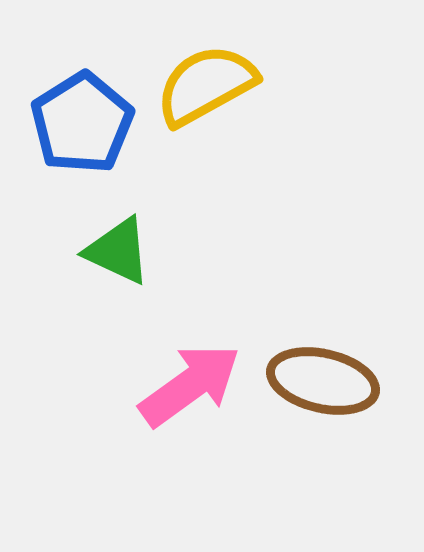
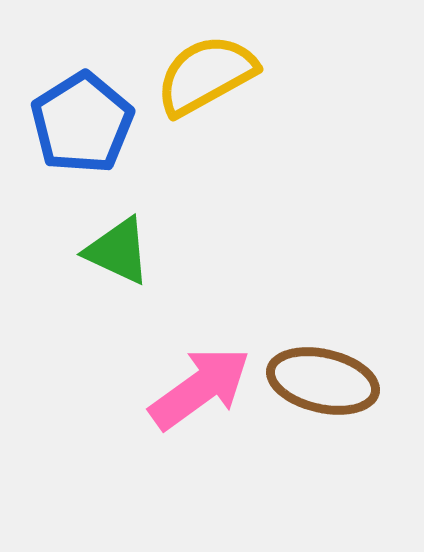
yellow semicircle: moved 10 px up
pink arrow: moved 10 px right, 3 px down
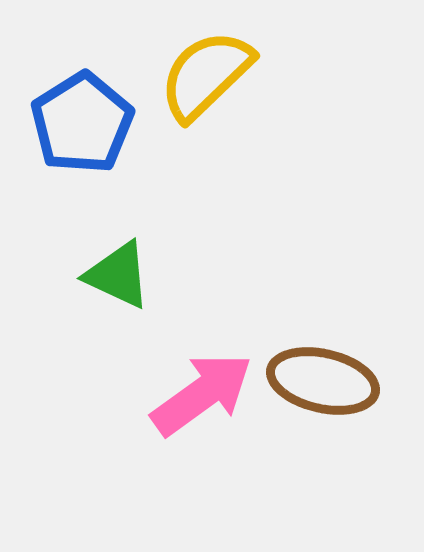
yellow semicircle: rotated 15 degrees counterclockwise
green triangle: moved 24 px down
pink arrow: moved 2 px right, 6 px down
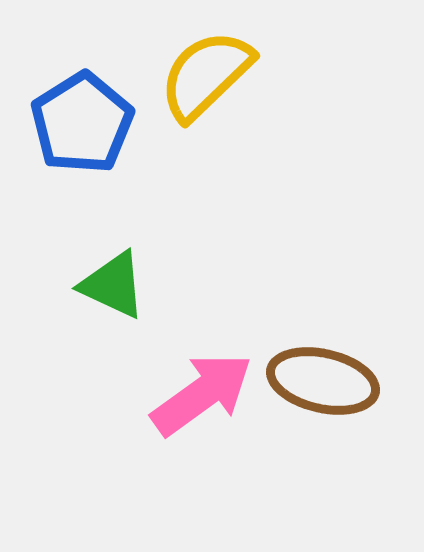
green triangle: moved 5 px left, 10 px down
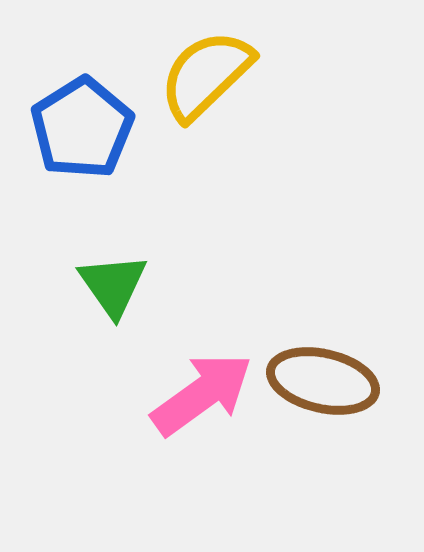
blue pentagon: moved 5 px down
green triangle: rotated 30 degrees clockwise
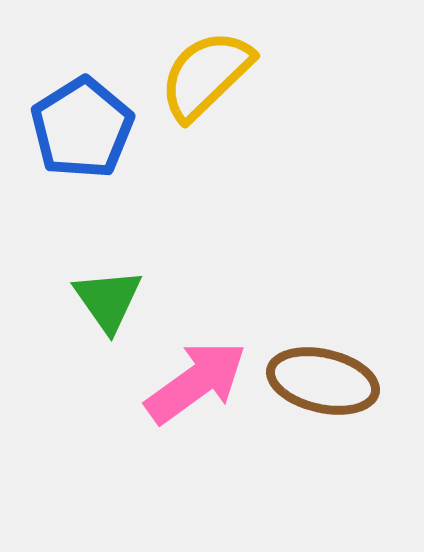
green triangle: moved 5 px left, 15 px down
pink arrow: moved 6 px left, 12 px up
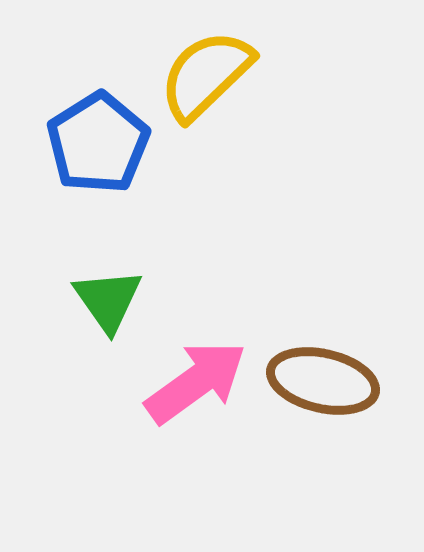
blue pentagon: moved 16 px right, 15 px down
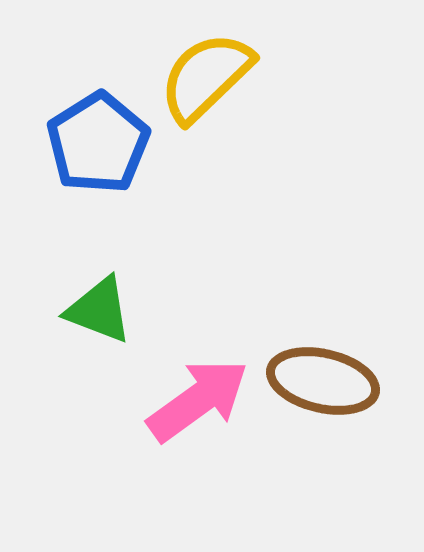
yellow semicircle: moved 2 px down
green triangle: moved 9 px left, 10 px down; rotated 34 degrees counterclockwise
pink arrow: moved 2 px right, 18 px down
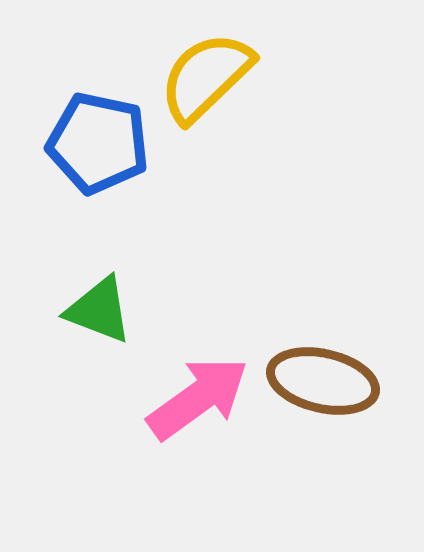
blue pentagon: rotated 28 degrees counterclockwise
pink arrow: moved 2 px up
